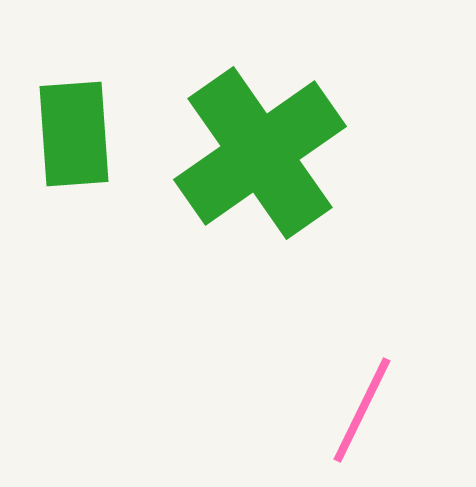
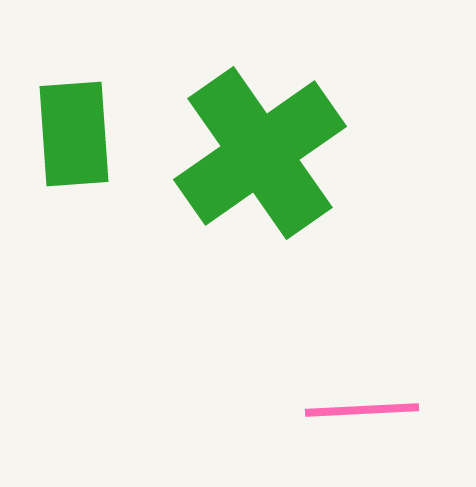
pink line: rotated 61 degrees clockwise
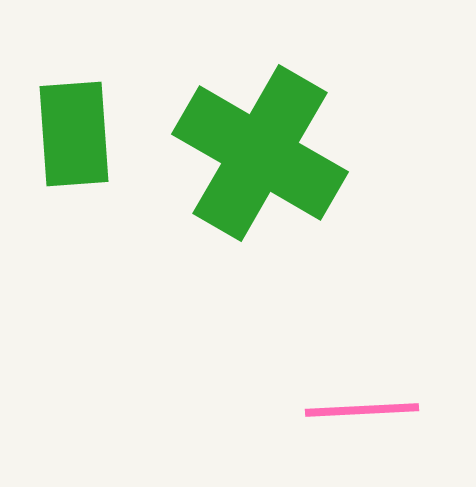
green cross: rotated 25 degrees counterclockwise
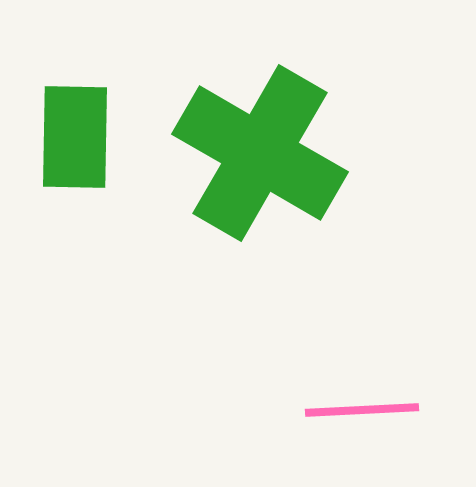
green rectangle: moved 1 px right, 3 px down; rotated 5 degrees clockwise
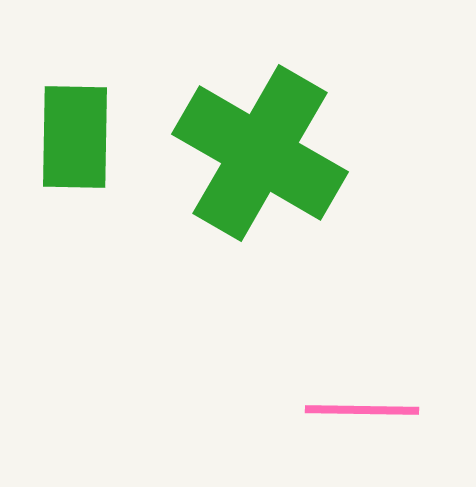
pink line: rotated 4 degrees clockwise
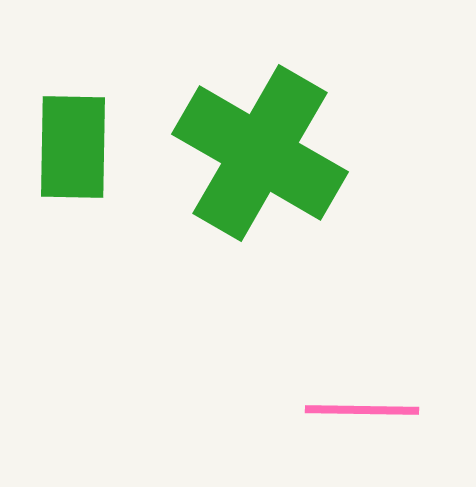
green rectangle: moved 2 px left, 10 px down
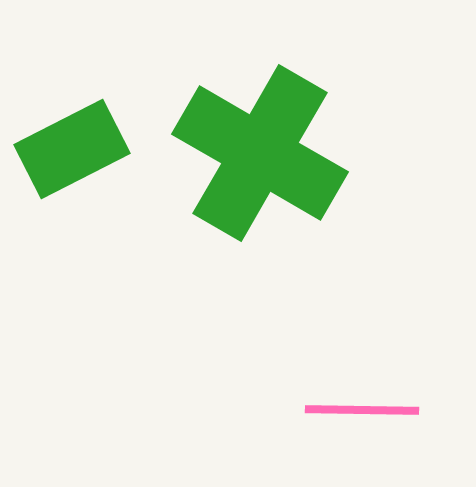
green rectangle: moved 1 px left, 2 px down; rotated 62 degrees clockwise
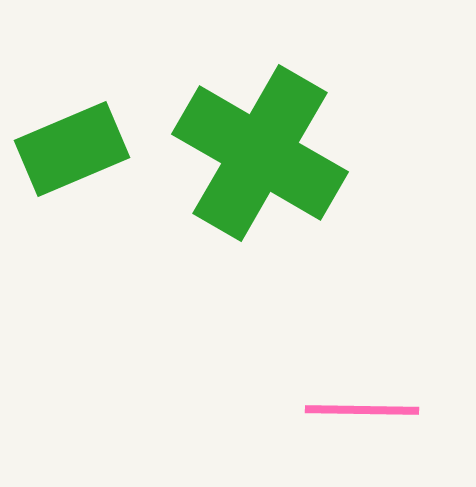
green rectangle: rotated 4 degrees clockwise
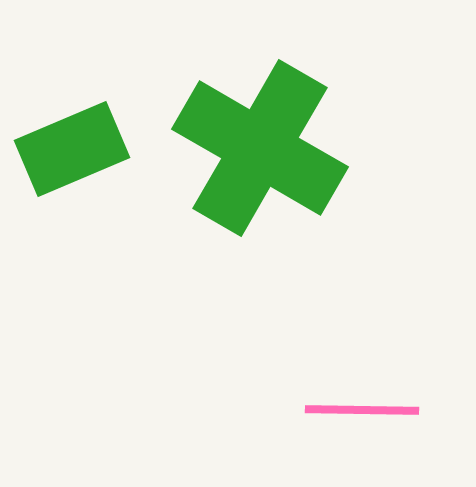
green cross: moved 5 px up
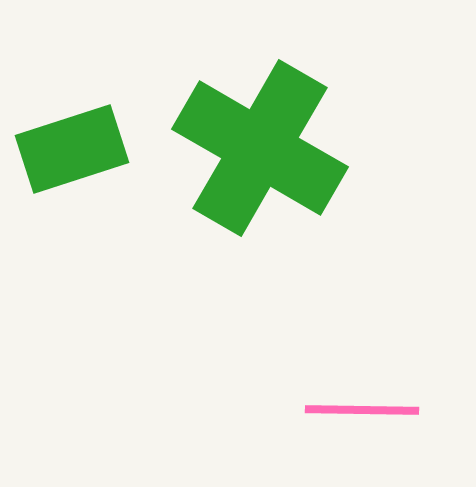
green rectangle: rotated 5 degrees clockwise
